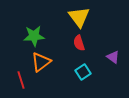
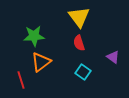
cyan square: rotated 21 degrees counterclockwise
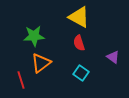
yellow triangle: rotated 25 degrees counterclockwise
orange triangle: moved 1 px down
cyan square: moved 2 px left, 1 px down
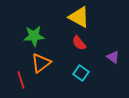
red semicircle: rotated 21 degrees counterclockwise
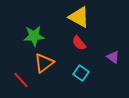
orange triangle: moved 3 px right
red line: rotated 24 degrees counterclockwise
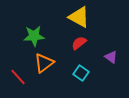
red semicircle: rotated 91 degrees clockwise
purple triangle: moved 2 px left
red line: moved 3 px left, 3 px up
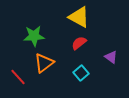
cyan square: rotated 14 degrees clockwise
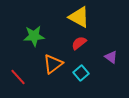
orange triangle: moved 9 px right, 1 px down
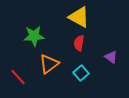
red semicircle: rotated 42 degrees counterclockwise
orange triangle: moved 4 px left
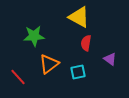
red semicircle: moved 7 px right
purple triangle: moved 1 px left, 2 px down
cyan square: moved 3 px left, 1 px up; rotated 28 degrees clockwise
